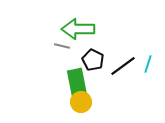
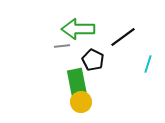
gray line: rotated 21 degrees counterclockwise
black line: moved 29 px up
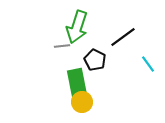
green arrow: moved 1 px left, 2 px up; rotated 72 degrees counterclockwise
black pentagon: moved 2 px right
cyan line: rotated 54 degrees counterclockwise
yellow circle: moved 1 px right
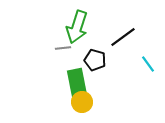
gray line: moved 1 px right, 2 px down
black pentagon: rotated 10 degrees counterclockwise
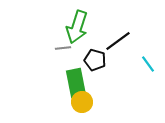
black line: moved 5 px left, 4 px down
green rectangle: moved 1 px left
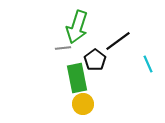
black pentagon: rotated 20 degrees clockwise
cyan line: rotated 12 degrees clockwise
green rectangle: moved 1 px right, 5 px up
yellow circle: moved 1 px right, 2 px down
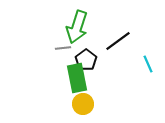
black pentagon: moved 9 px left
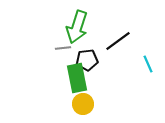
black pentagon: moved 1 px right; rotated 30 degrees clockwise
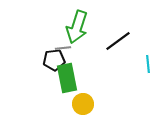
black pentagon: moved 33 px left
cyan line: rotated 18 degrees clockwise
green rectangle: moved 10 px left
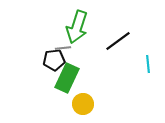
green rectangle: rotated 36 degrees clockwise
